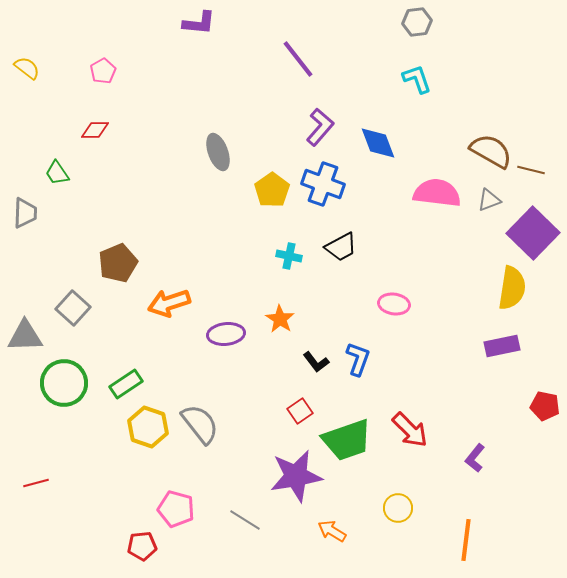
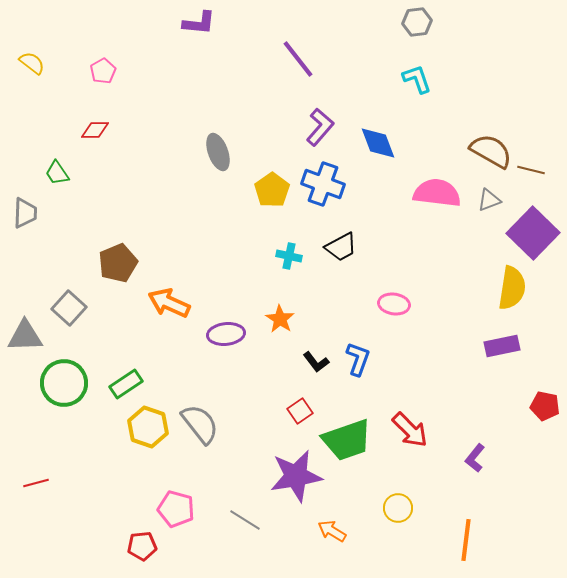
yellow semicircle at (27, 68): moved 5 px right, 5 px up
orange arrow at (169, 303): rotated 42 degrees clockwise
gray square at (73, 308): moved 4 px left
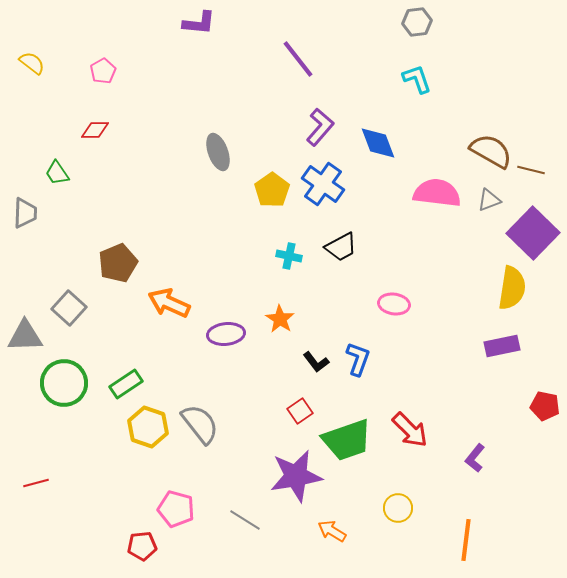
blue cross at (323, 184): rotated 15 degrees clockwise
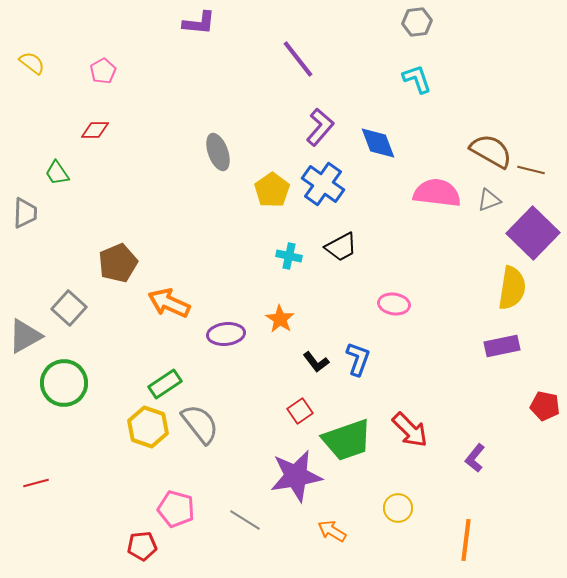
gray triangle at (25, 336): rotated 27 degrees counterclockwise
green rectangle at (126, 384): moved 39 px right
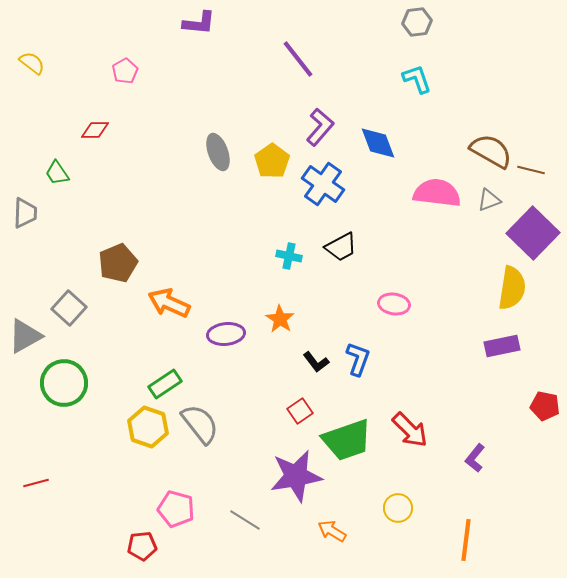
pink pentagon at (103, 71): moved 22 px right
yellow pentagon at (272, 190): moved 29 px up
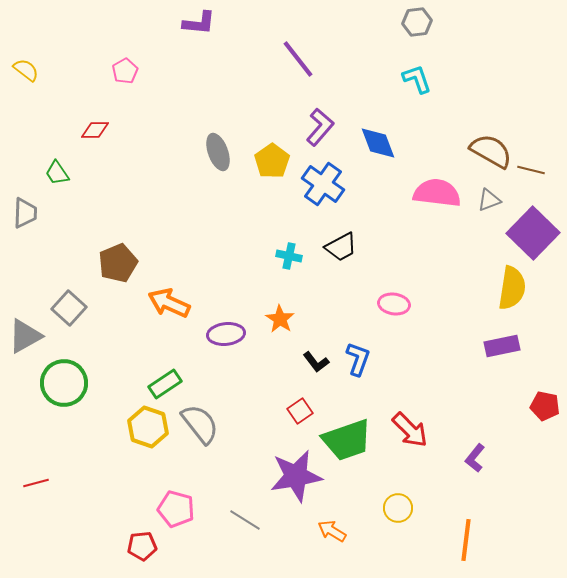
yellow semicircle at (32, 63): moved 6 px left, 7 px down
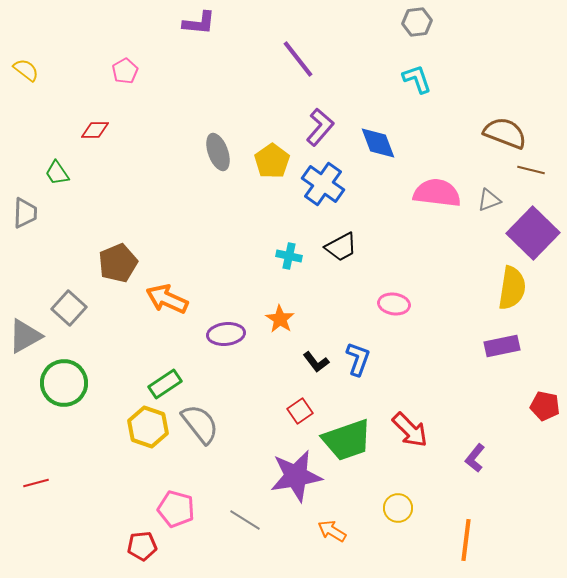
brown semicircle at (491, 151): moved 14 px right, 18 px up; rotated 9 degrees counterclockwise
orange arrow at (169, 303): moved 2 px left, 4 px up
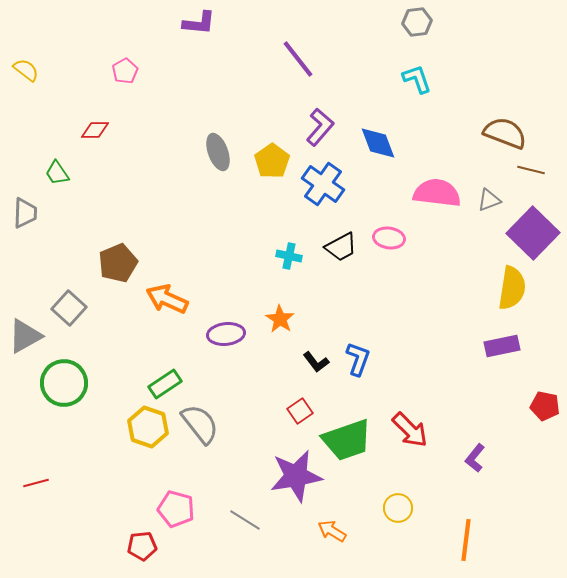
pink ellipse at (394, 304): moved 5 px left, 66 px up
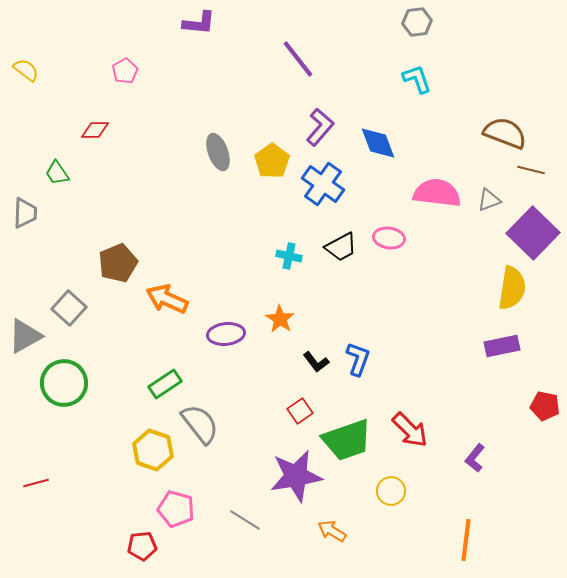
yellow hexagon at (148, 427): moved 5 px right, 23 px down
yellow circle at (398, 508): moved 7 px left, 17 px up
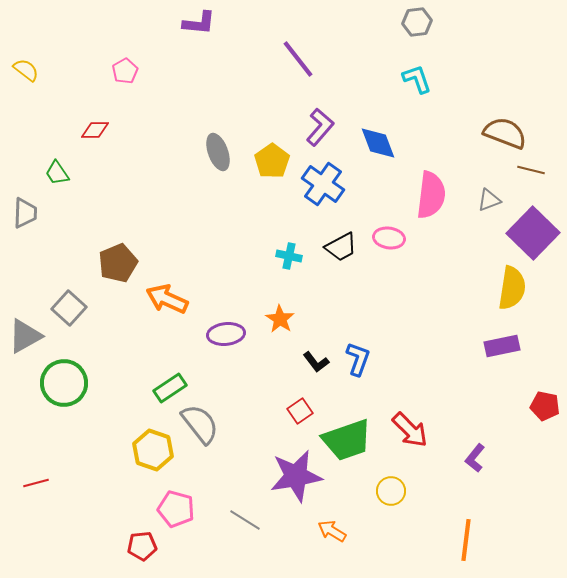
pink semicircle at (437, 193): moved 6 px left, 2 px down; rotated 90 degrees clockwise
green rectangle at (165, 384): moved 5 px right, 4 px down
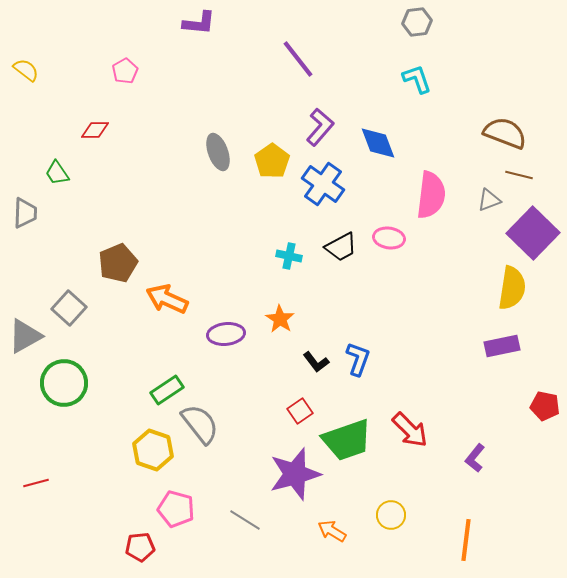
brown line at (531, 170): moved 12 px left, 5 px down
green rectangle at (170, 388): moved 3 px left, 2 px down
purple star at (296, 476): moved 1 px left, 2 px up; rotated 6 degrees counterclockwise
yellow circle at (391, 491): moved 24 px down
red pentagon at (142, 546): moved 2 px left, 1 px down
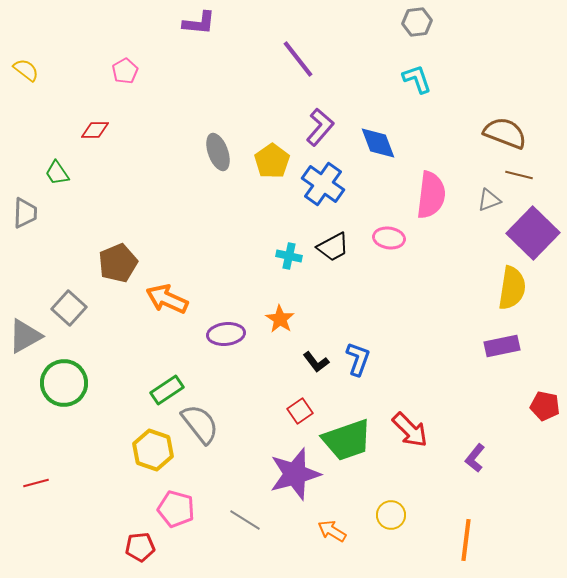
black trapezoid at (341, 247): moved 8 px left
